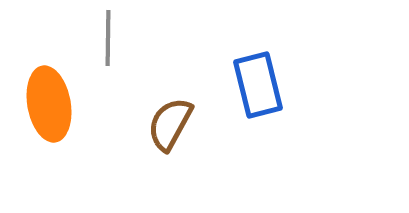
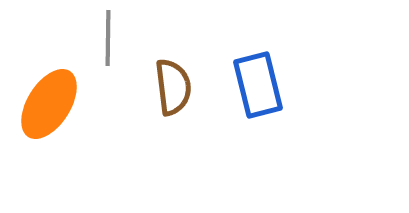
orange ellipse: rotated 42 degrees clockwise
brown semicircle: moved 3 px right, 37 px up; rotated 144 degrees clockwise
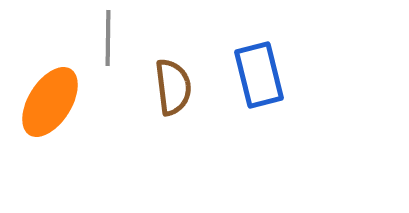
blue rectangle: moved 1 px right, 10 px up
orange ellipse: moved 1 px right, 2 px up
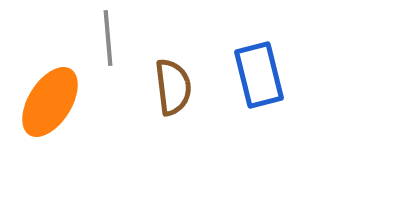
gray line: rotated 6 degrees counterclockwise
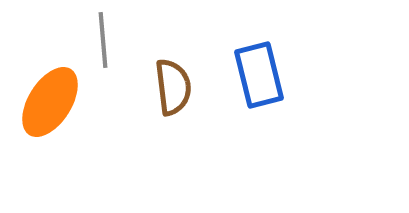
gray line: moved 5 px left, 2 px down
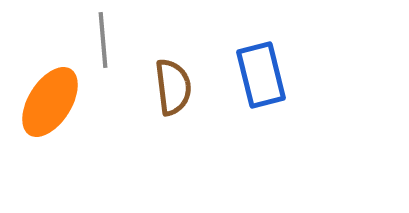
blue rectangle: moved 2 px right
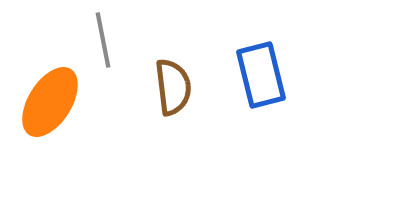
gray line: rotated 6 degrees counterclockwise
